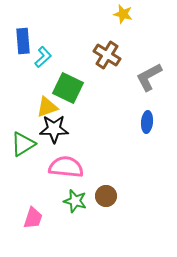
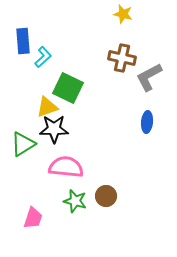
brown cross: moved 15 px right, 3 px down; rotated 20 degrees counterclockwise
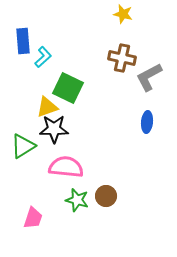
green triangle: moved 2 px down
green star: moved 2 px right, 1 px up
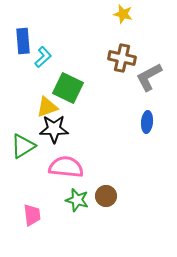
pink trapezoid: moved 1 px left, 3 px up; rotated 25 degrees counterclockwise
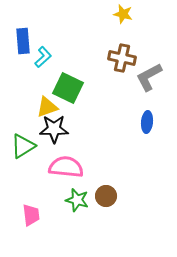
pink trapezoid: moved 1 px left
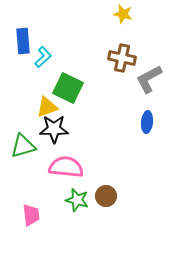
gray L-shape: moved 2 px down
green triangle: rotated 16 degrees clockwise
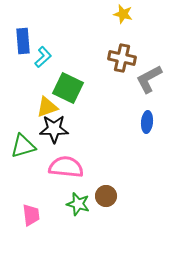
green star: moved 1 px right, 4 px down
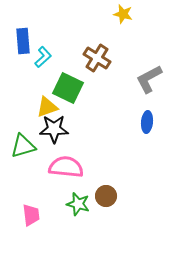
brown cross: moved 25 px left; rotated 20 degrees clockwise
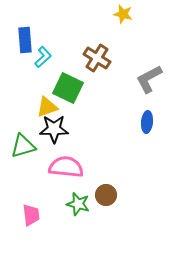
blue rectangle: moved 2 px right, 1 px up
brown circle: moved 1 px up
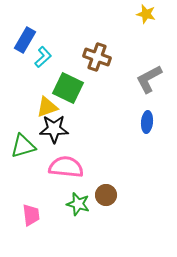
yellow star: moved 23 px right
blue rectangle: rotated 35 degrees clockwise
brown cross: moved 1 px up; rotated 12 degrees counterclockwise
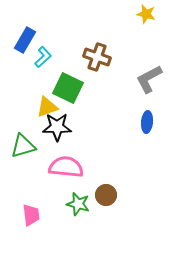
black star: moved 3 px right, 2 px up
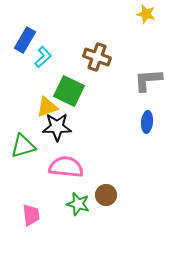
gray L-shape: moved 1 px left, 1 px down; rotated 24 degrees clockwise
green square: moved 1 px right, 3 px down
